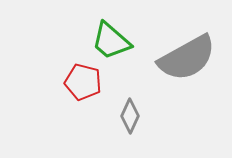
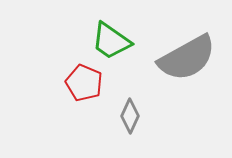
green trapezoid: rotated 6 degrees counterclockwise
red pentagon: moved 1 px right, 1 px down; rotated 9 degrees clockwise
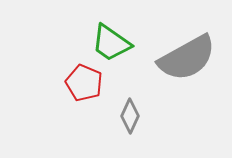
green trapezoid: moved 2 px down
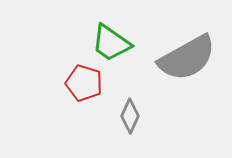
red pentagon: rotated 6 degrees counterclockwise
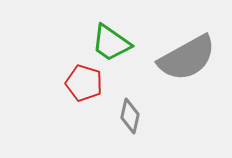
gray diamond: rotated 12 degrees counterclockwise
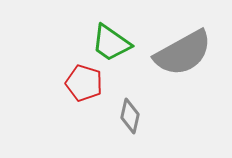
gray semicircle: moved 4 px left, 5 px up
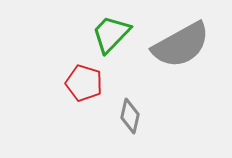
green trapezoid: moved 9 px up; rotated 99 degrees clockwise
gray semicircle: moved 2 px left, 8 px up
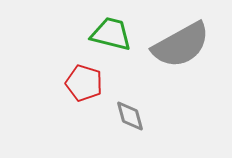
green trapezoid: rotated 60 degrees clockwise
gray diamond: rotated 28 degrees counterclockwise
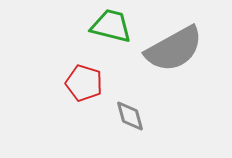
green trapezoid: moved 8 px up
gray semicircle: moved 7 px left, 4 px down
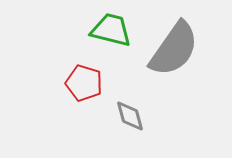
green trapezoid: moved 4 px down
gray semicircle: rotated 26 degrees counterclockwise
